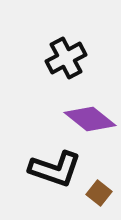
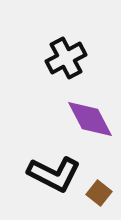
purple diamond: rotated 24 degrees clockwise
black L-shape: moved 1 px left, 5 px down; rotated 8 degrees clockwise
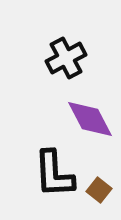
black L-shape: rotated 60 degrees clockwise
brown square: moved 3 px up
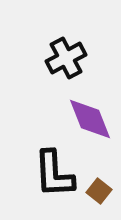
purple diamond: rotated 6 degrees clockwise
brown square: moved 1 px down
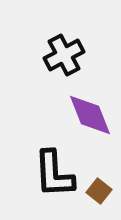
black cross: moved 2 px left, 3 px up
purple diamond: moved 4 px up
